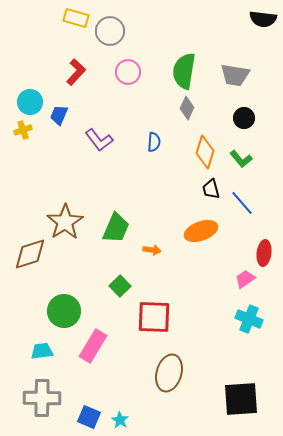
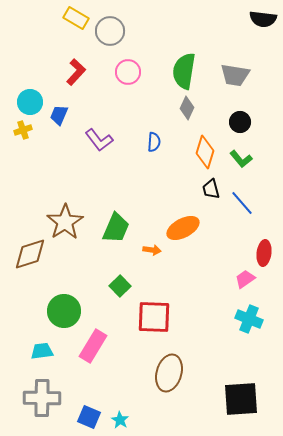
yellow rectangle: rotated 15 degrees clockwise
black circle: moved 4 px left, 4 px down
orange ellipse: moved 18 px left, 3 px up; rotated 8 degrees counterclockwise
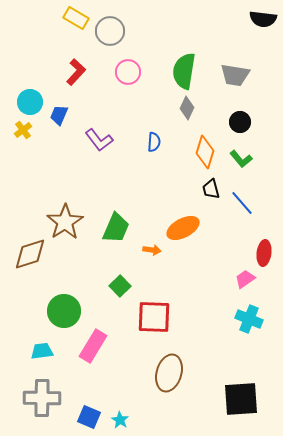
yellow cross: rotated 18 degrees counterclockwise
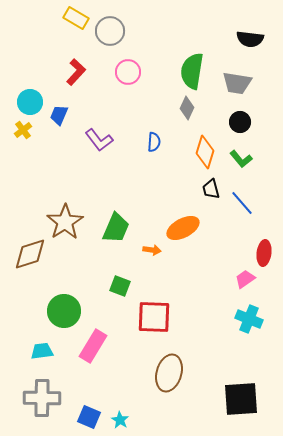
black semicircle: moved 13 px left, 20 px down
green semicircle: moved 8 px right
gray trapezoid: moved 2 px right, 8 px down
green square: rotated 25 degrees counterclockwise
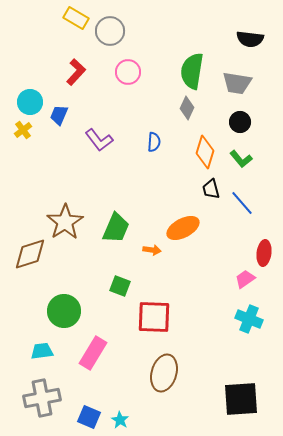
pink rectangle: moved 7 px down
brown ellipse: moved 5 px left
gray cross: rotated 12 degrees counterclockwise
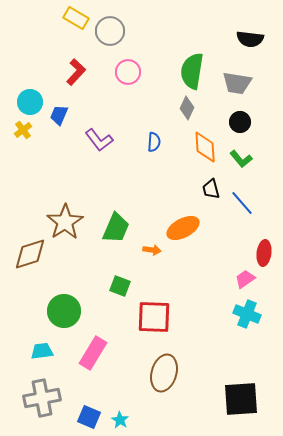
orange diamond: moved 5 px up; rotated 20 degrees counterclockwise
cyan cross: moved 2 px left, 5 px up
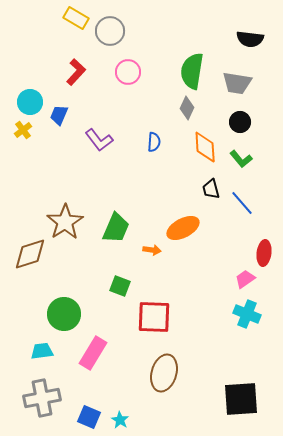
green circle: moved 3 px down
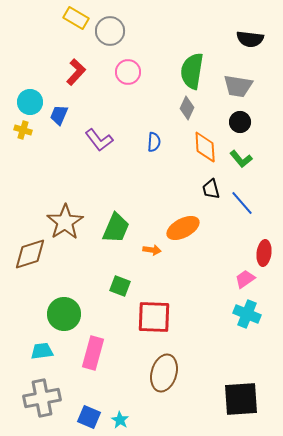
gray trapezoid: moved 1 px right, 3 px down
yellow cross: rotated 36 degrees counterclockwise
pink rectangle: rotated 16 degrees counterclockwise
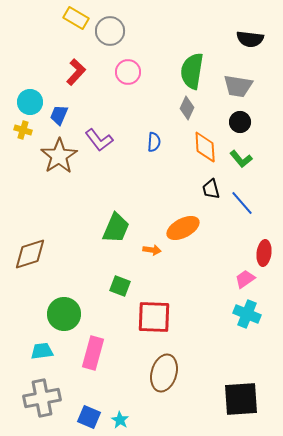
brown star: moved 6 px left, 66 px up
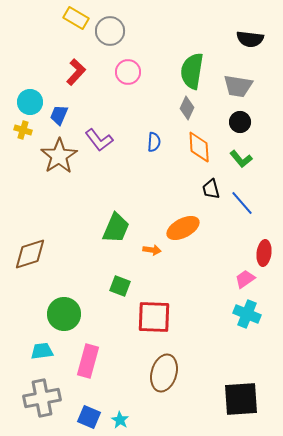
orange diamond: moved 6 px left
pink rectangle: moved 5 px left, 8 px down
